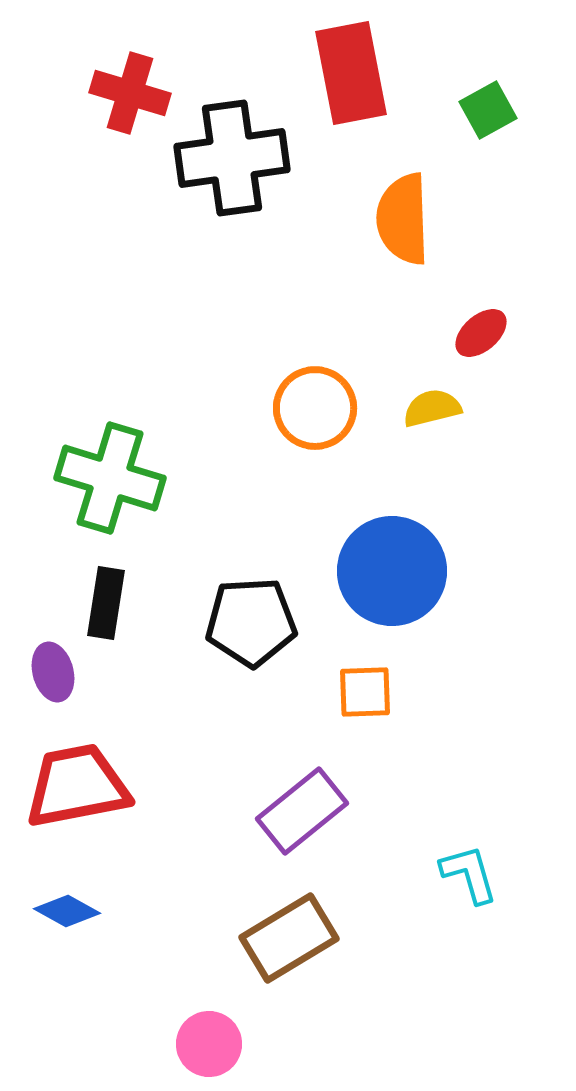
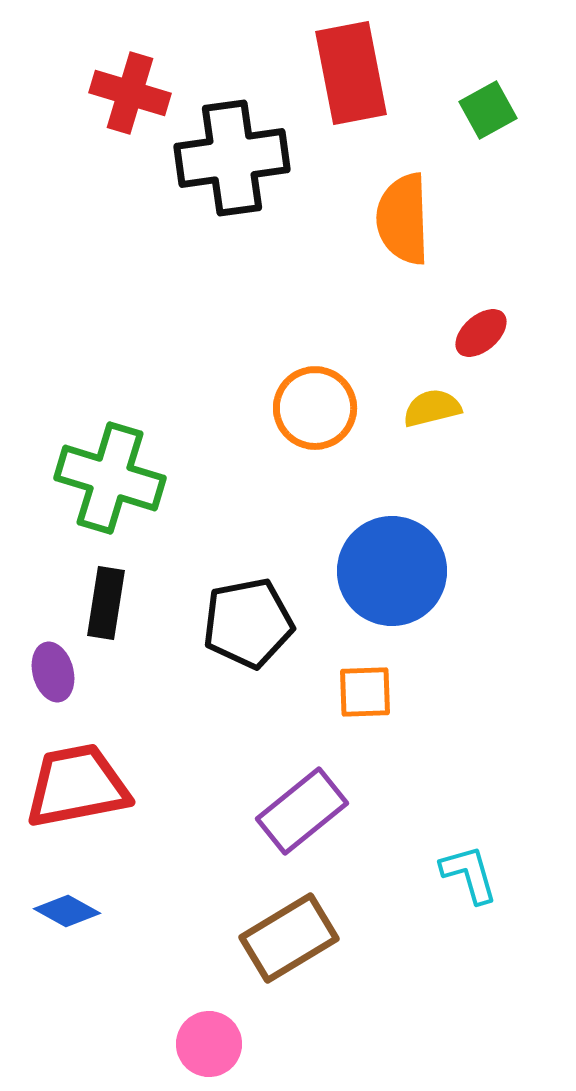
black pentagon: moved 3 px left, 1 px down; rotated 8 degrees counterclockwise
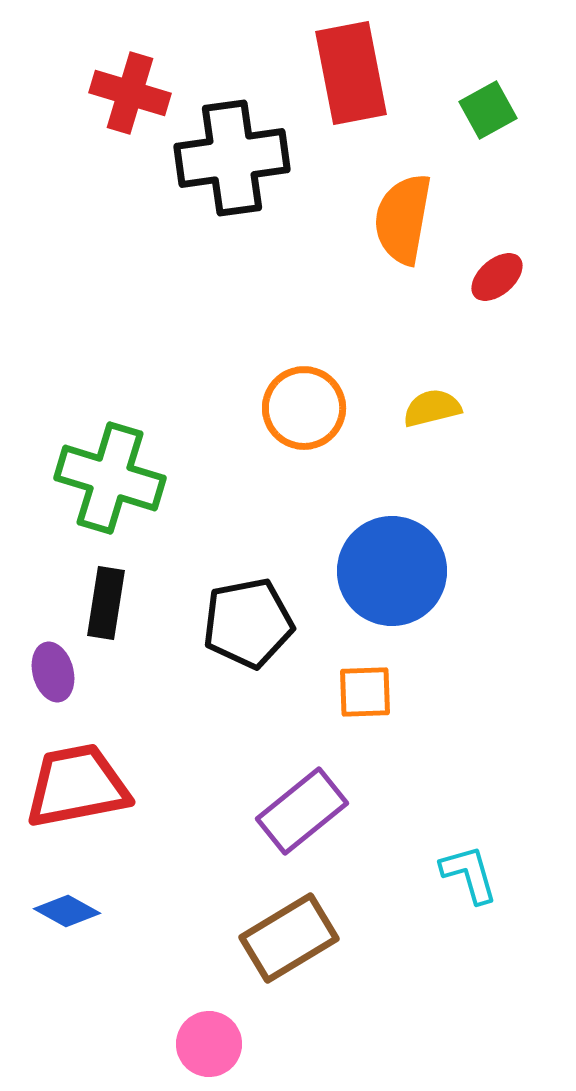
orange semicircle: rotated 12 degrees clockwise
red ellipse: moved 16 px right, 56 px up
orange circle: moved 11 px left
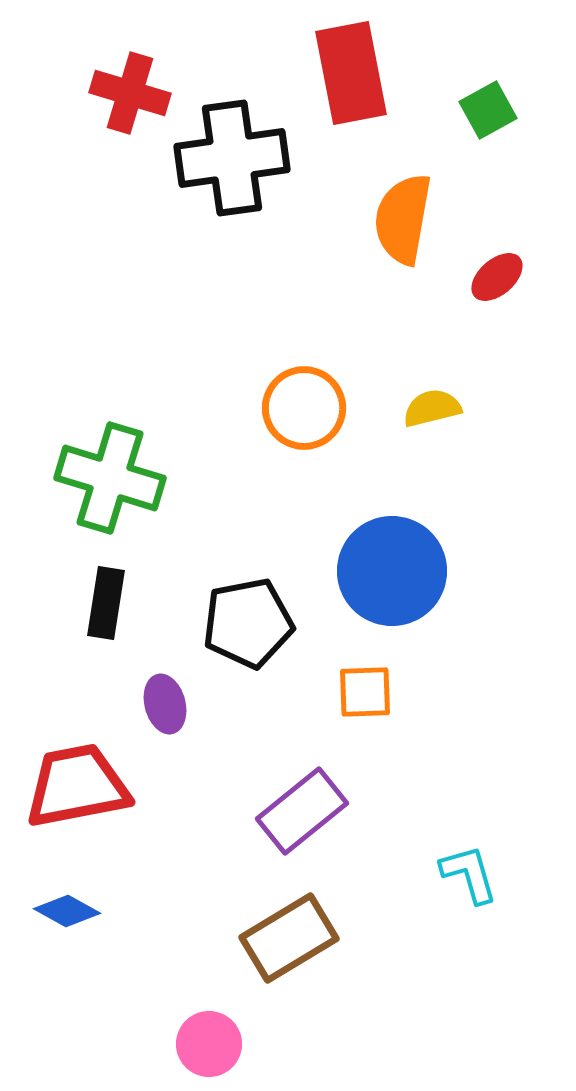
purple ellipse: moved 112 px right, 32 px down
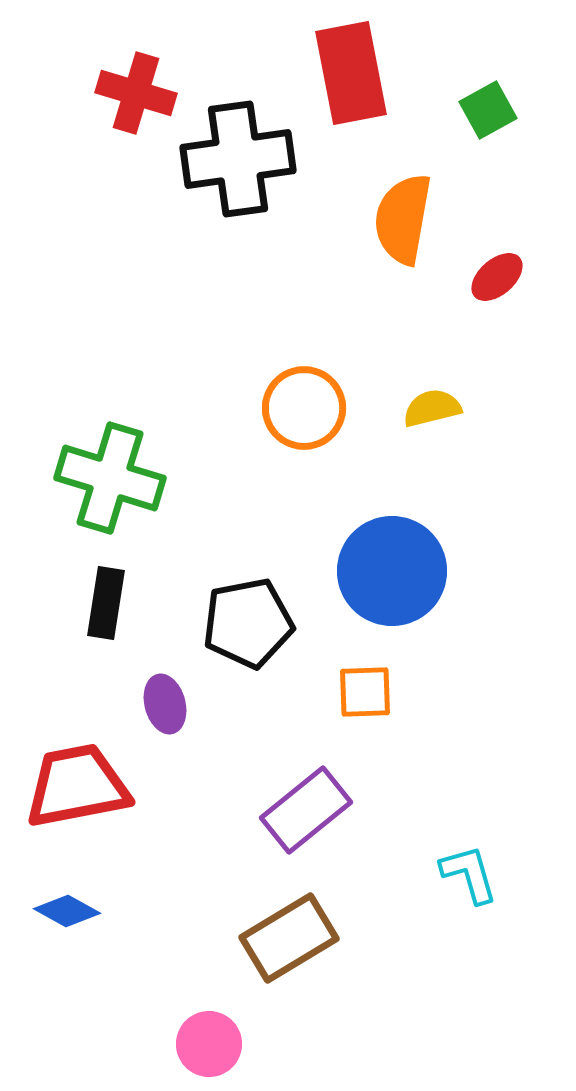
red cross: moved 6 px right
black cross: moved 6 px right, 1 px down
purple rectangle: moved 4 px right, 1 px up
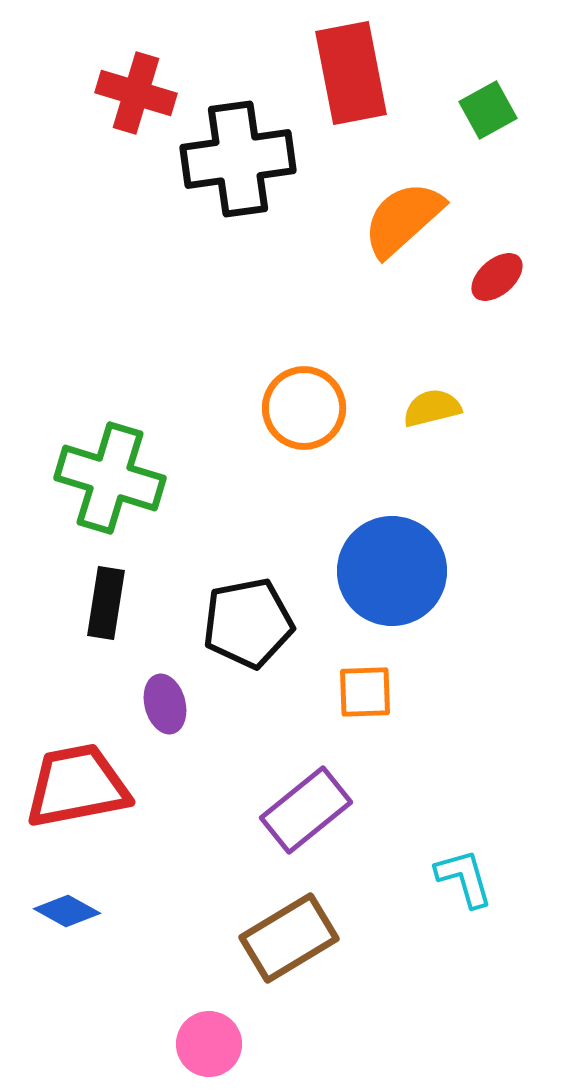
orange semicircle: rotated 38 degrees clockwise
cyan L-shape: moved 5 px left, 4 px down
